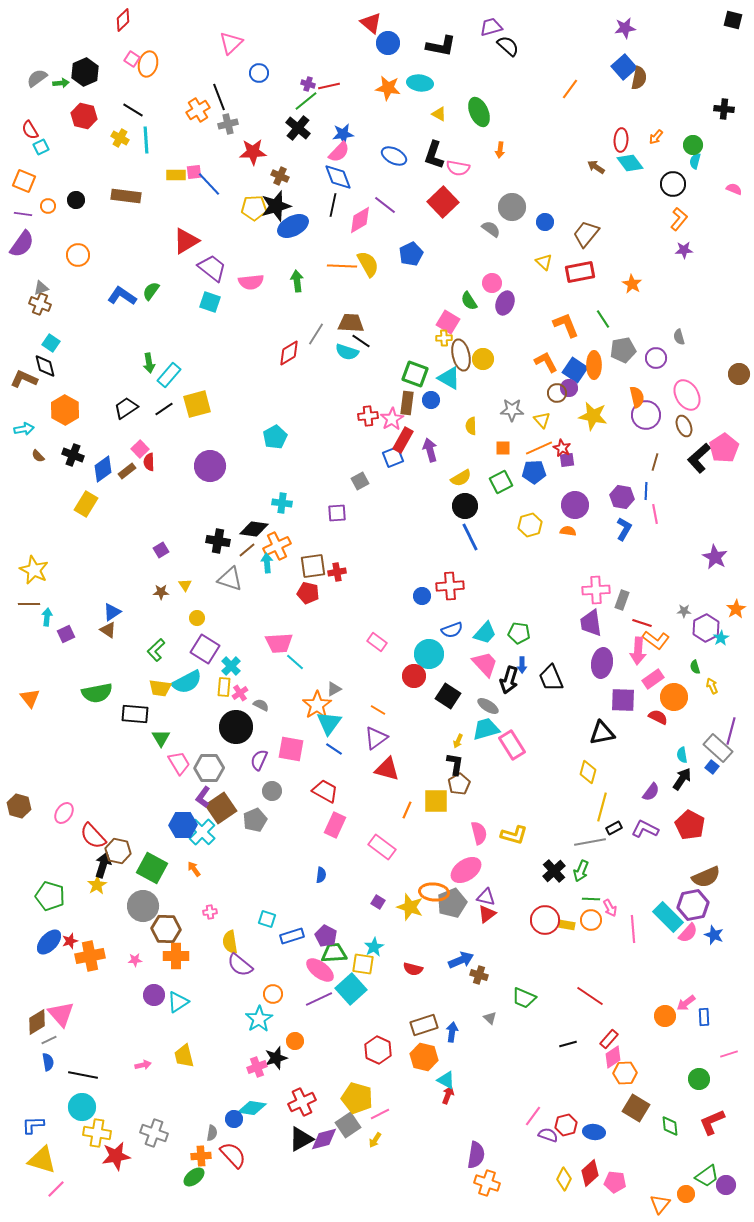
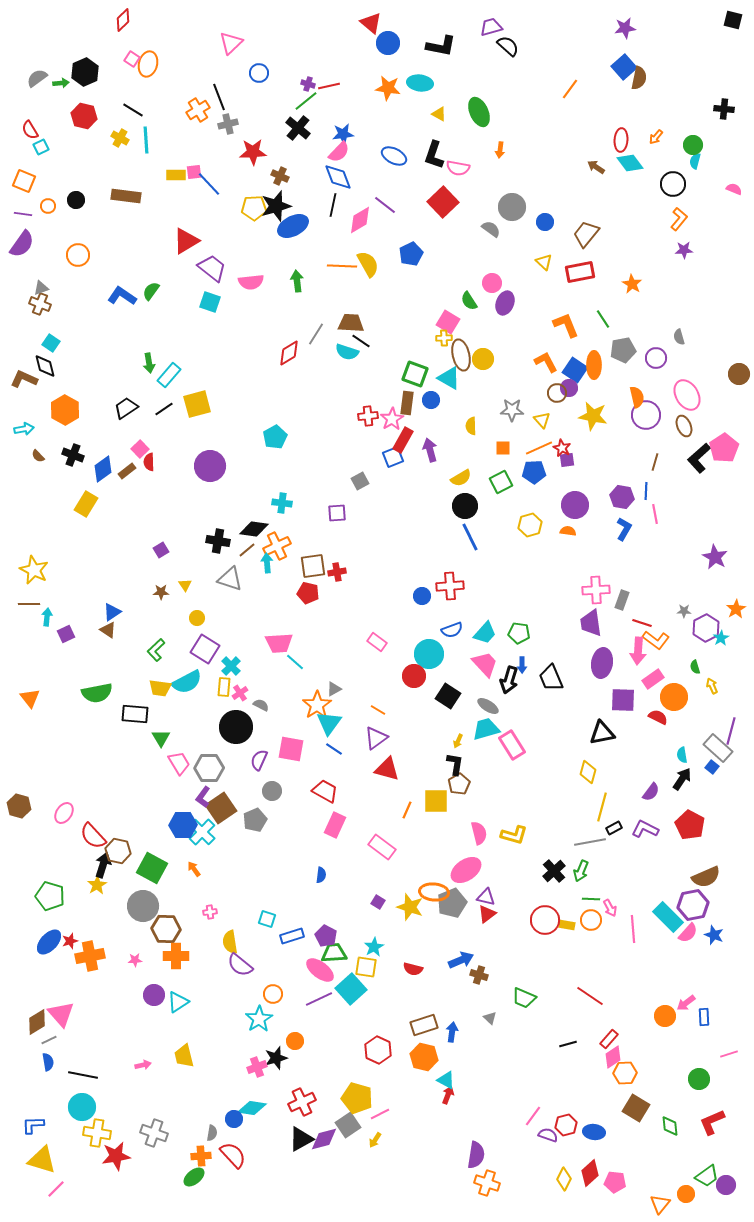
yellow square at (363, 964): moved 3 px right, 3 px down
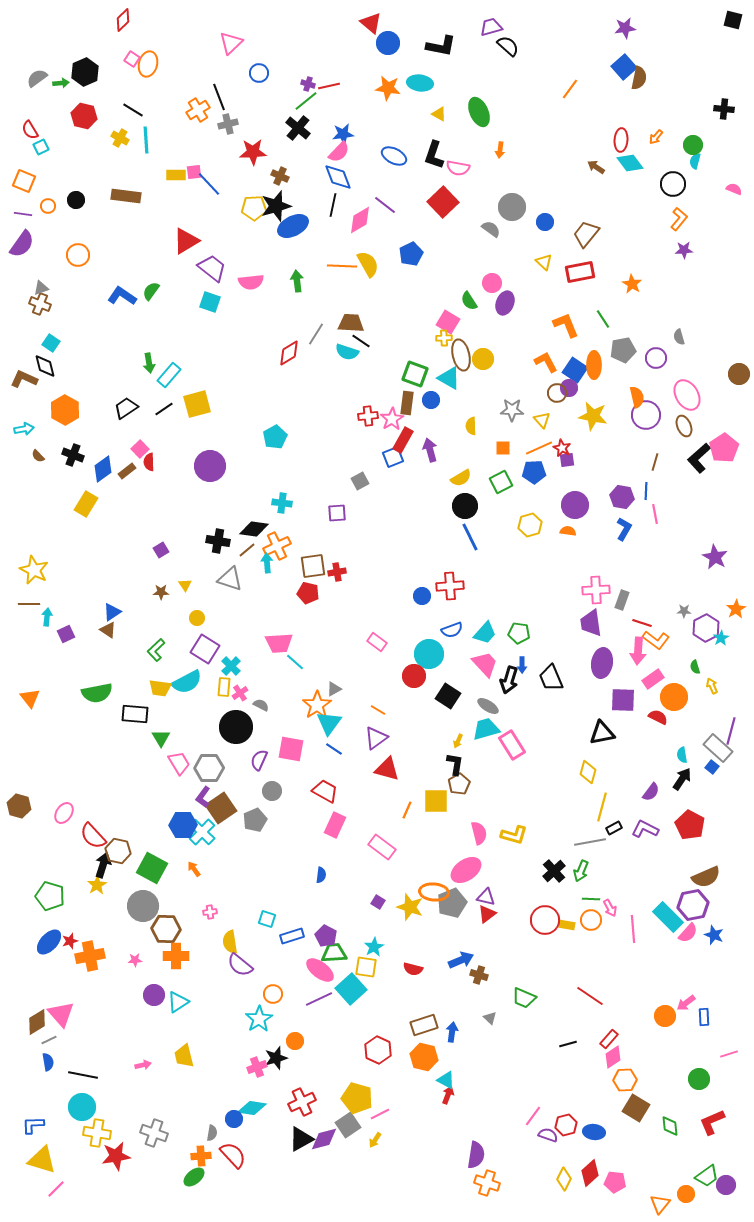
orange hexagon at (625, 1073): moved 7 px down
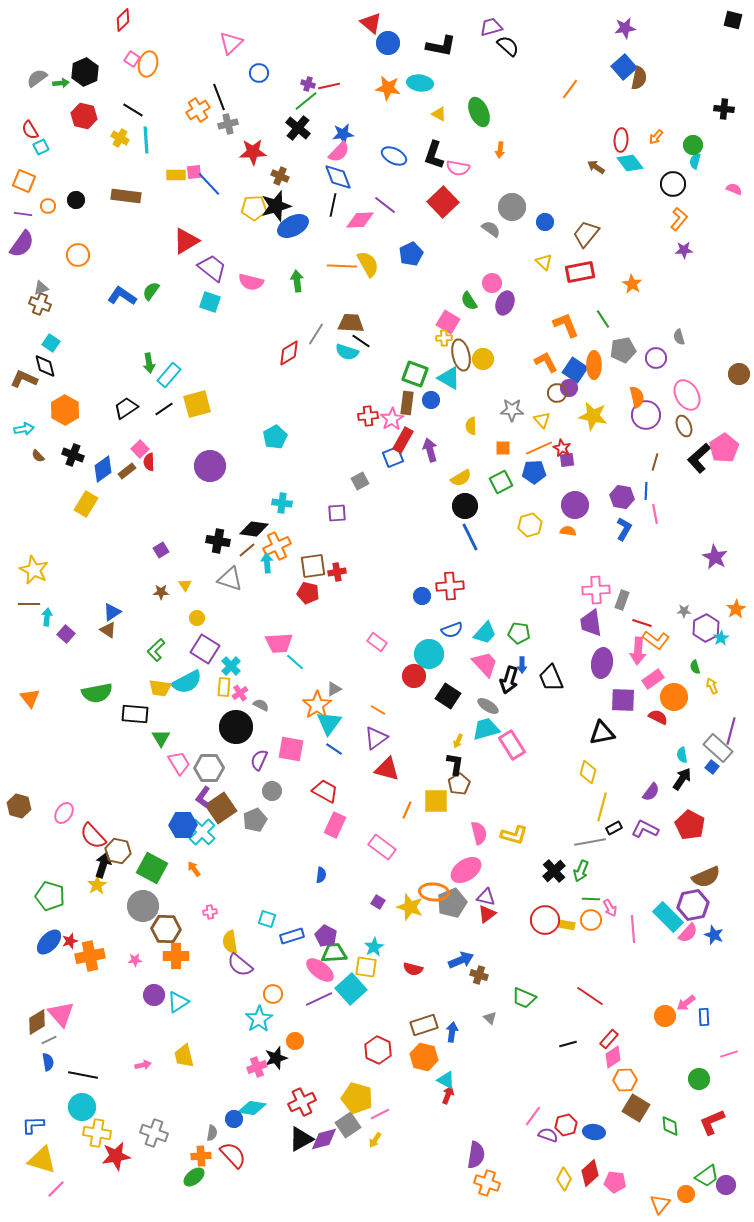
pink diamond at (360, 220): rotated 28 degrees clockwise
pink semicircle at (251, 282): rotated 20 degrees clockwise
purple square at (66, 634): rotated 24 degrees counterclockwise
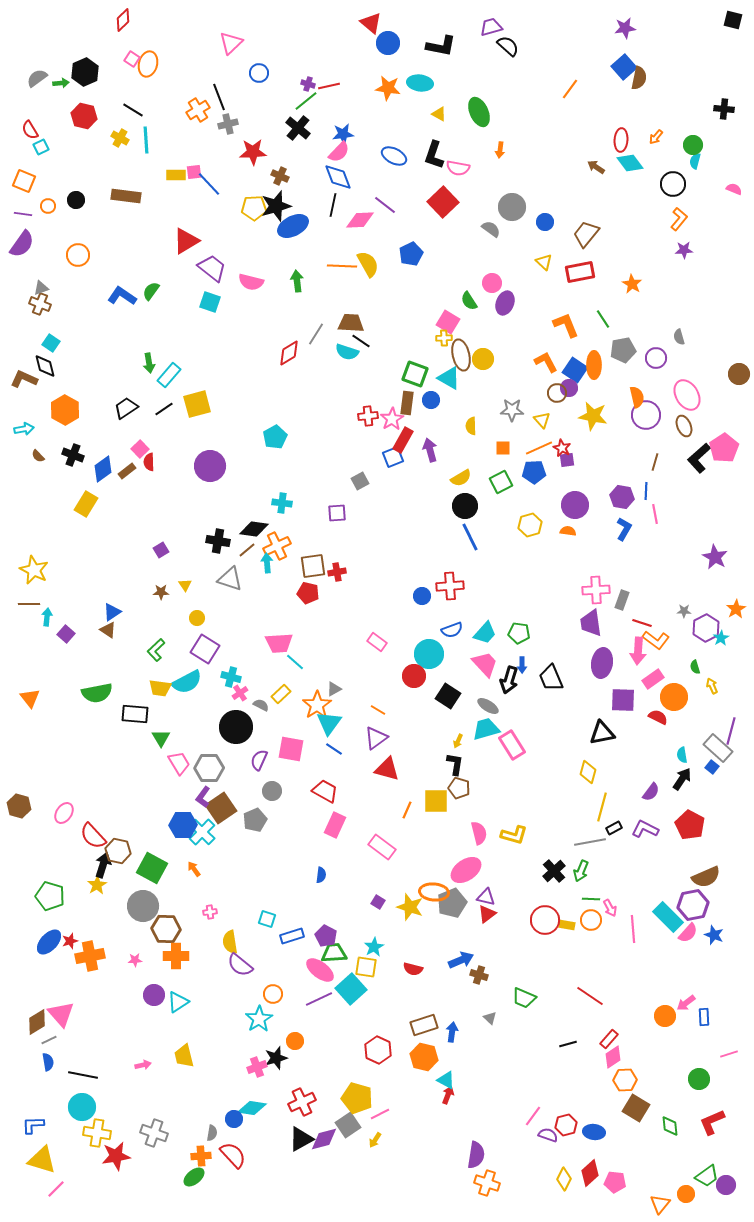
cyan cross at (231, 666): moved 11 px down; rotated 30 degrees counterclockwise
yellow rectangle at (224, 687): moved 57 px right, 7 px down; rotated 42 degrees clockwise
brown pentagon at (459, 784): moved 4 px down; rotated 25 degrees counterclockwise
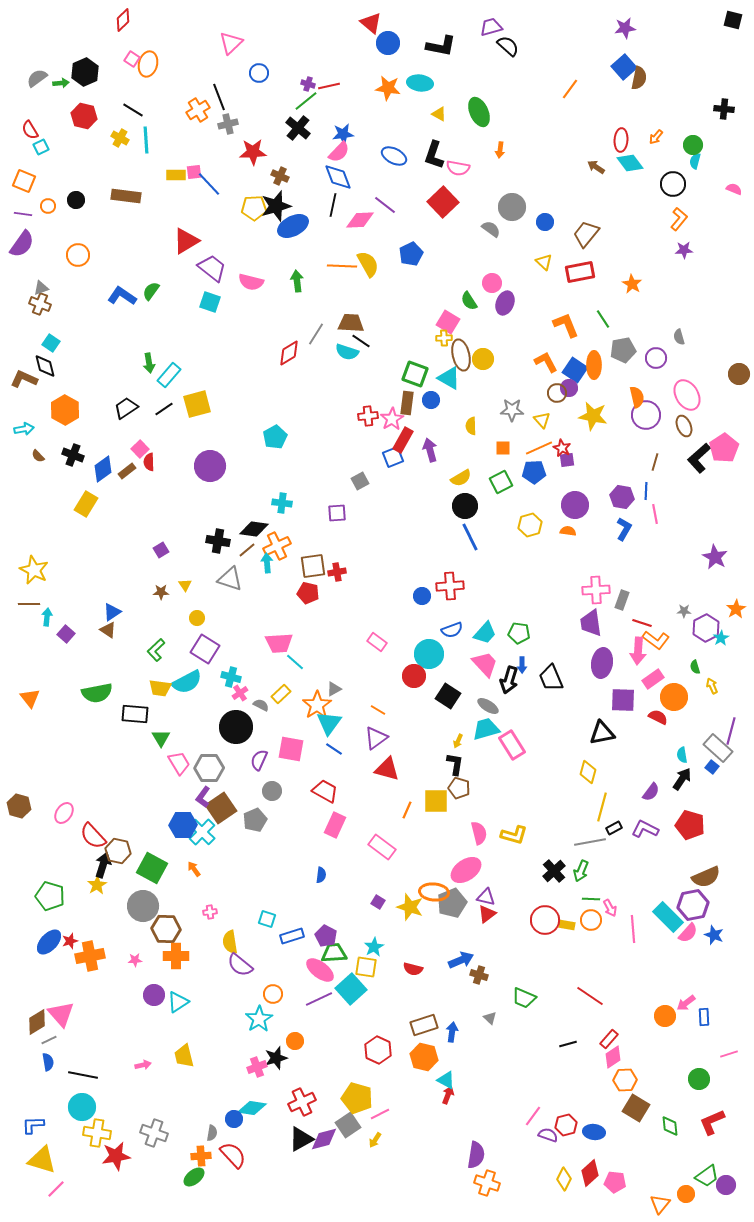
red pentagon at (690, 825): rotated 12 degrees counterclockwise
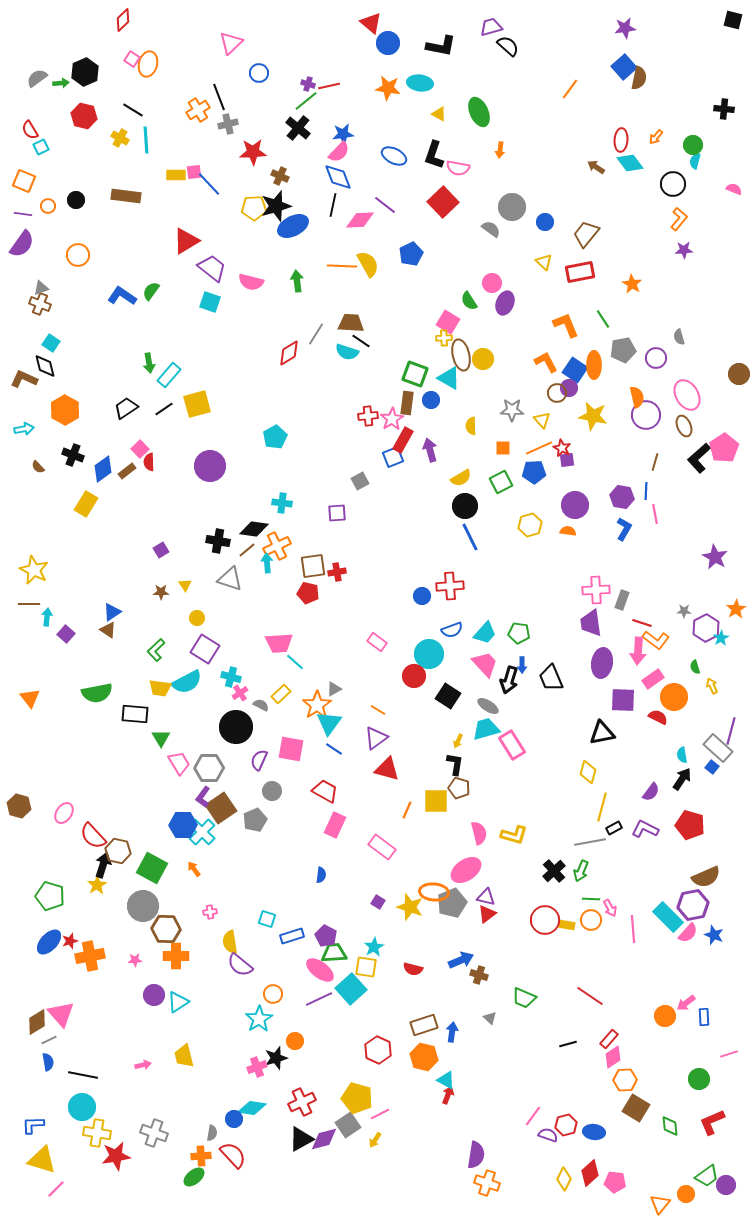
brown semicircle at (38, 456): moved 11 px down
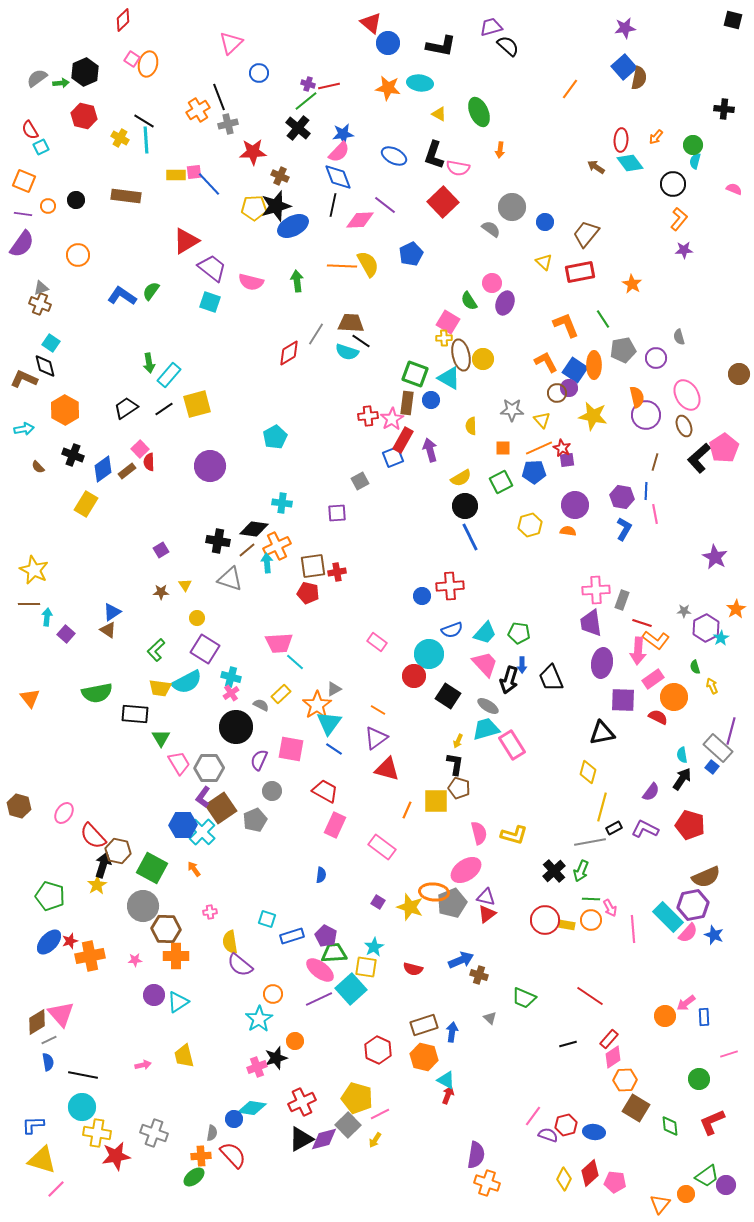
black line at (133, 110): moved 11 px right, 11 px down
pink cross at (240, 693): moved 9 px left
gray square at (348, 1125): rotated 10 degrees counterclockwise
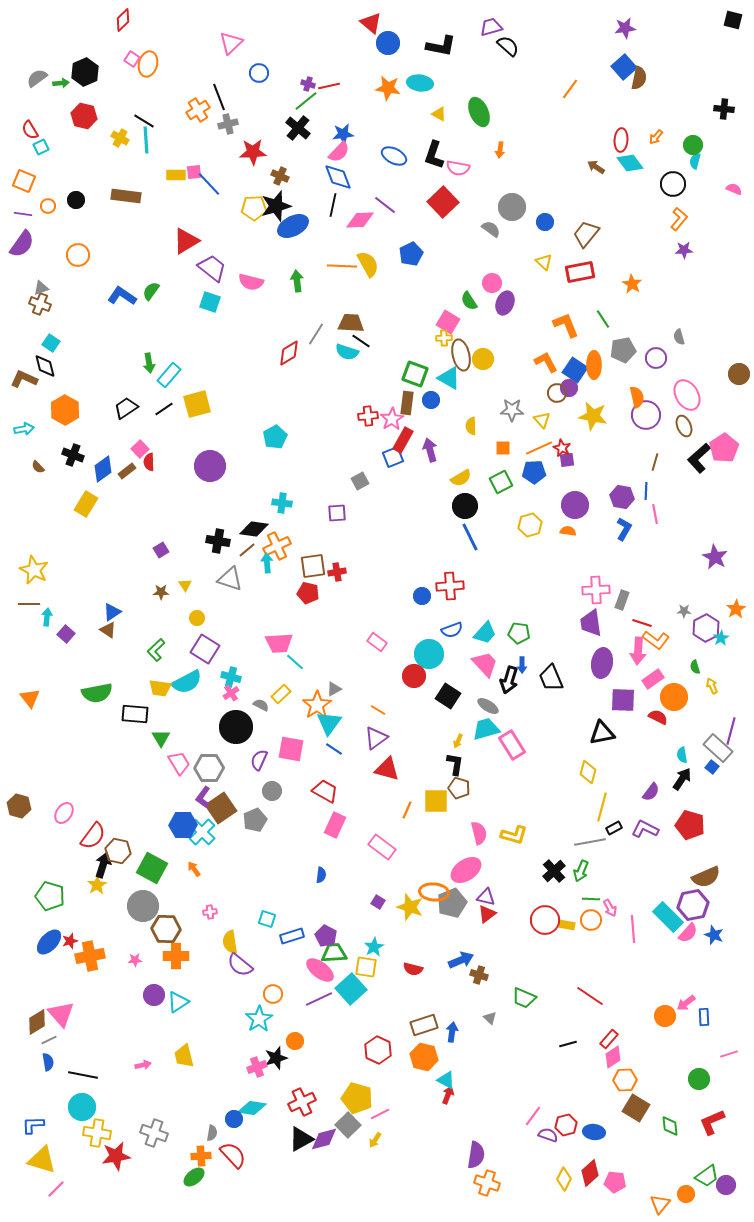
red semicircle at (93, 836): rotated 100 degrees counterclockwise
